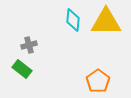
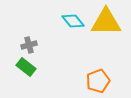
cyan diamond: moved 1 px down; rotated 45 degrees counterclockwise
green rectangle: moved 4 px right, 2 px up
orange pentagon: rotated 15 degrees clockwise
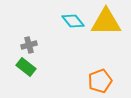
orange pentagon: moved 2 px right
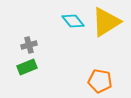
yellow triangle: rotated 32 degrees counterclockwise
green rectangle: moved 1 px right; rotated 60 degrees counterclockwise
orange pentagon: rotated 30 degrees clockwise
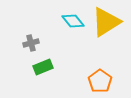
gray cross: moved 2 px right, 2 px up
green rectangle: moved 16 px right
orange pentagon: rotated 25 degrees clockwise
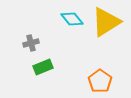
cyan diamond: moved 1 px left, 2 px up
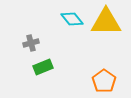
yellow triangle: rotated 32 degrees clockwise
orange pentagon: moved 4 px right
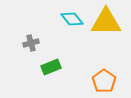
green rectangle: moved 8 px right
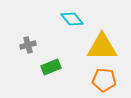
yellow triangle: moved 4 px left, 25 px down
gray cross: moved 3 px left, 2 px down
orange pentagon: moved 1 px up; rotated 30 degrees counterclockwise
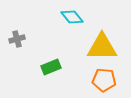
cyan diamond: moved 2 px up
gray cross: moved 11 px left, 6 px up
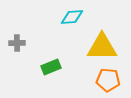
cyan diamond: rotated 55 degrees counterclockwise
gray cross: moved 4 px down; rotated 14 degrees clockwise
orange pentagon: moved 4 px right
